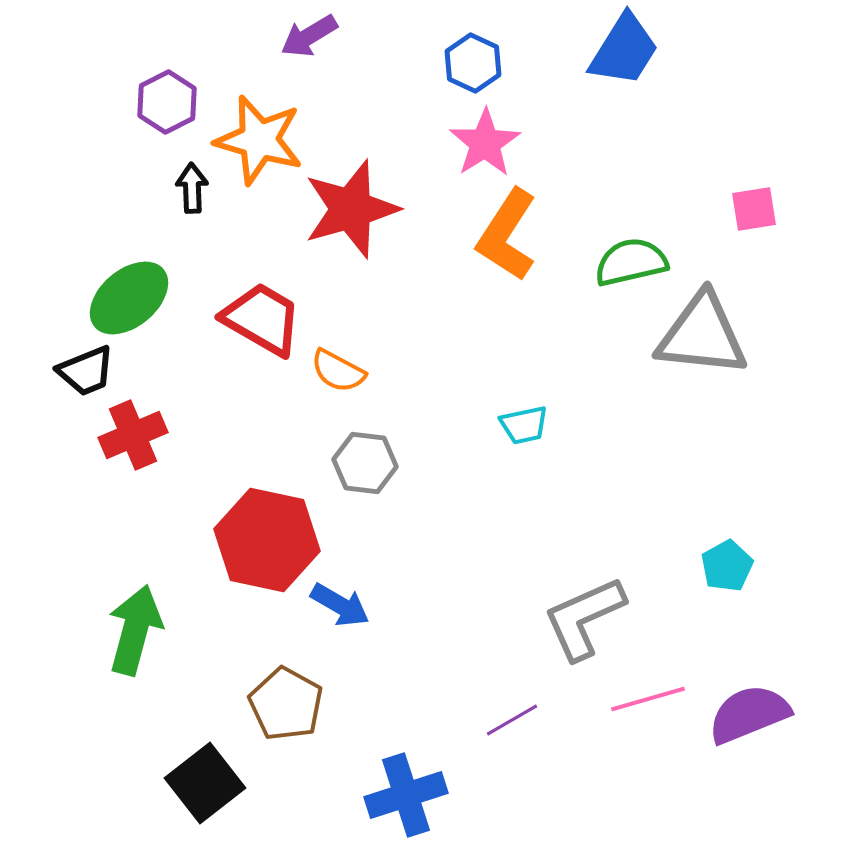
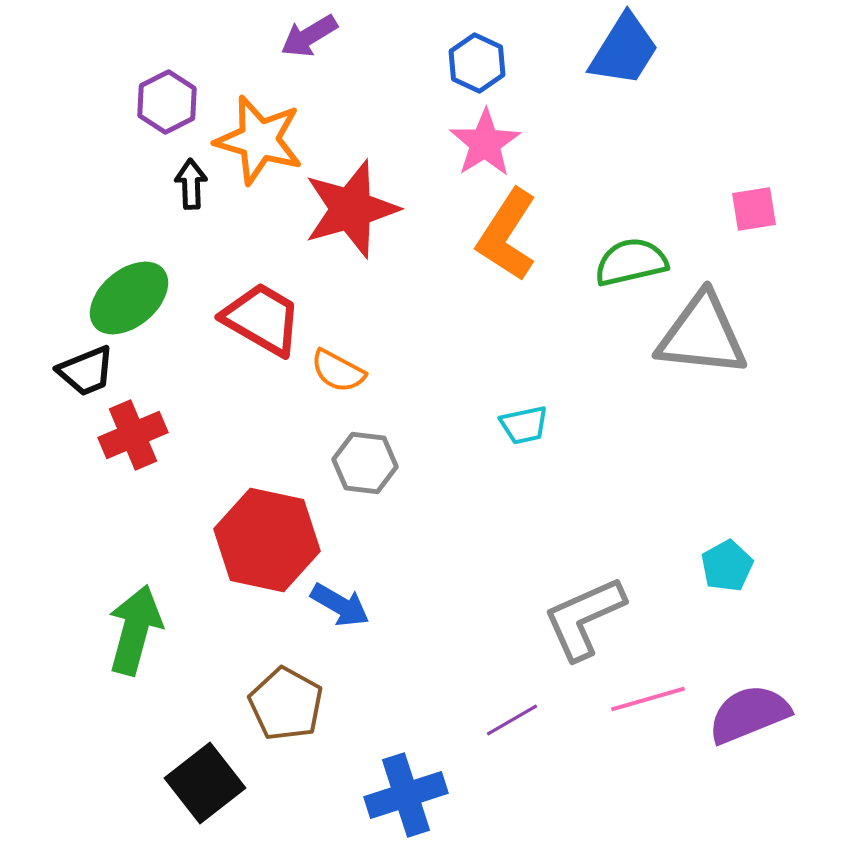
blue hexagon: moved 4 px right
black arrow: moved 1 px left, 4 px up
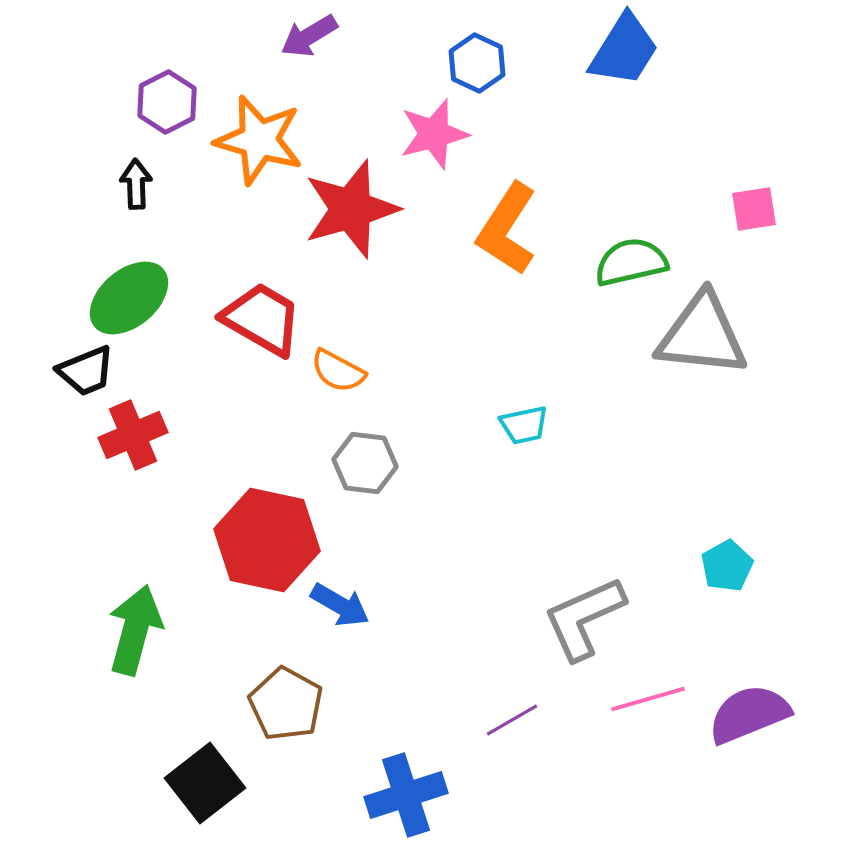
pink star: moved 51 px left, 9 px up; rotated 18 degrees clockwise
black arrow: moved 55 px left
orange L-shape: moved 6 px up
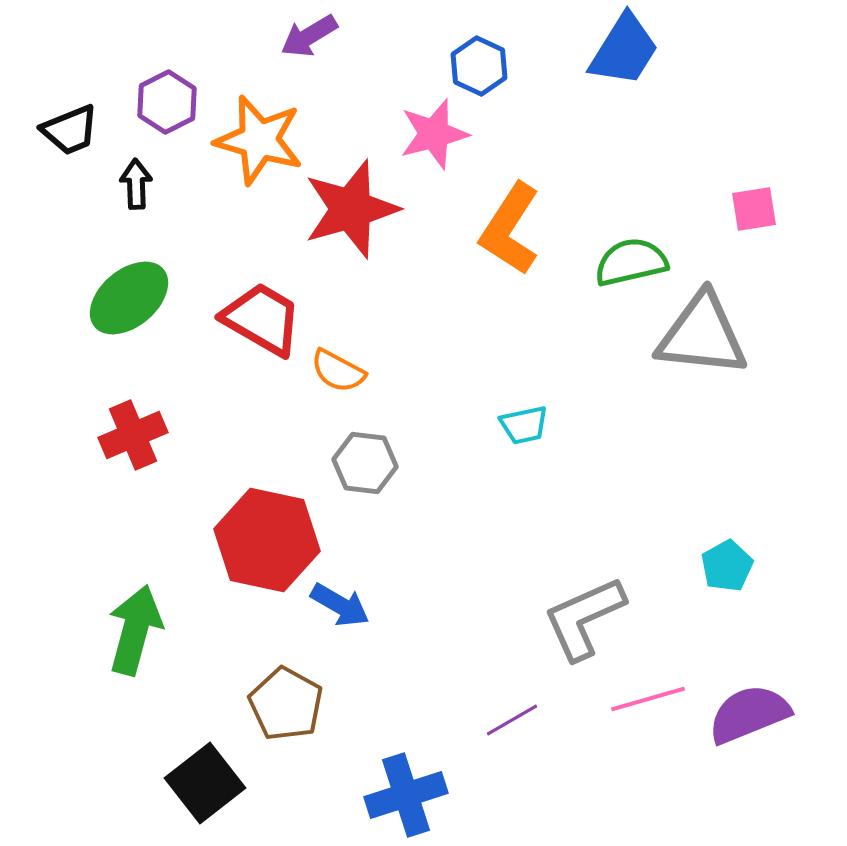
blue hexagon: moved 2 px right, 3 px down
orange L-shape: moved 3 px right
black trapezoid: moved 16 px left, 241 px up
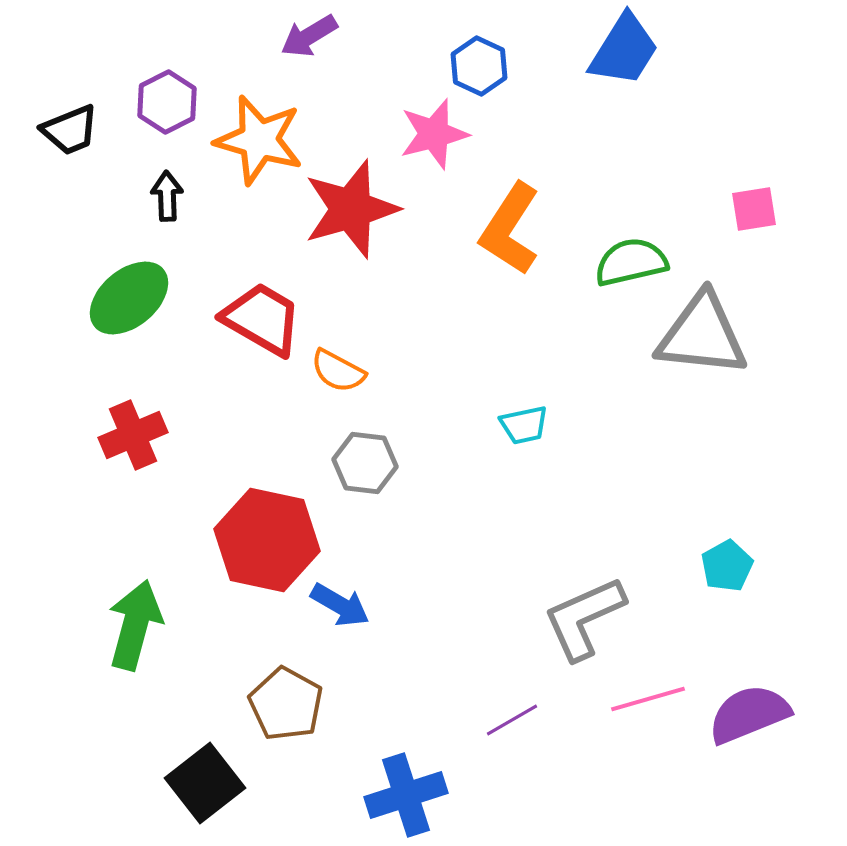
black arrow: moved 31 px right, 12 px down
green arrow: moved 5 px up
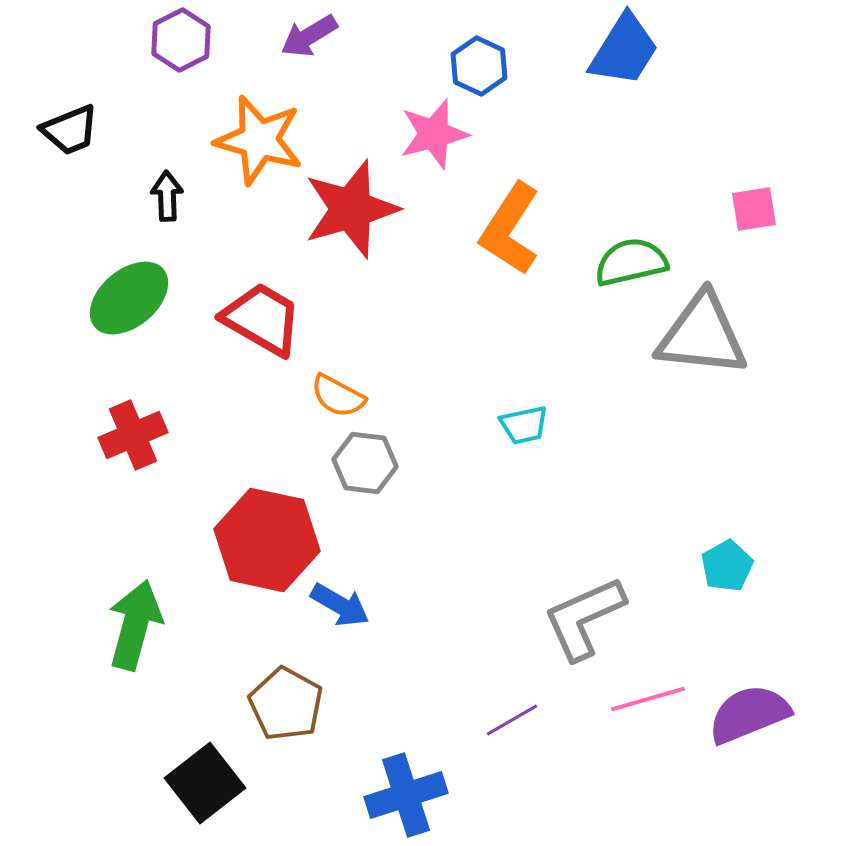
purple hexagon: moved 14 px right, 62 px up
orange semicircle: moved 25 px down
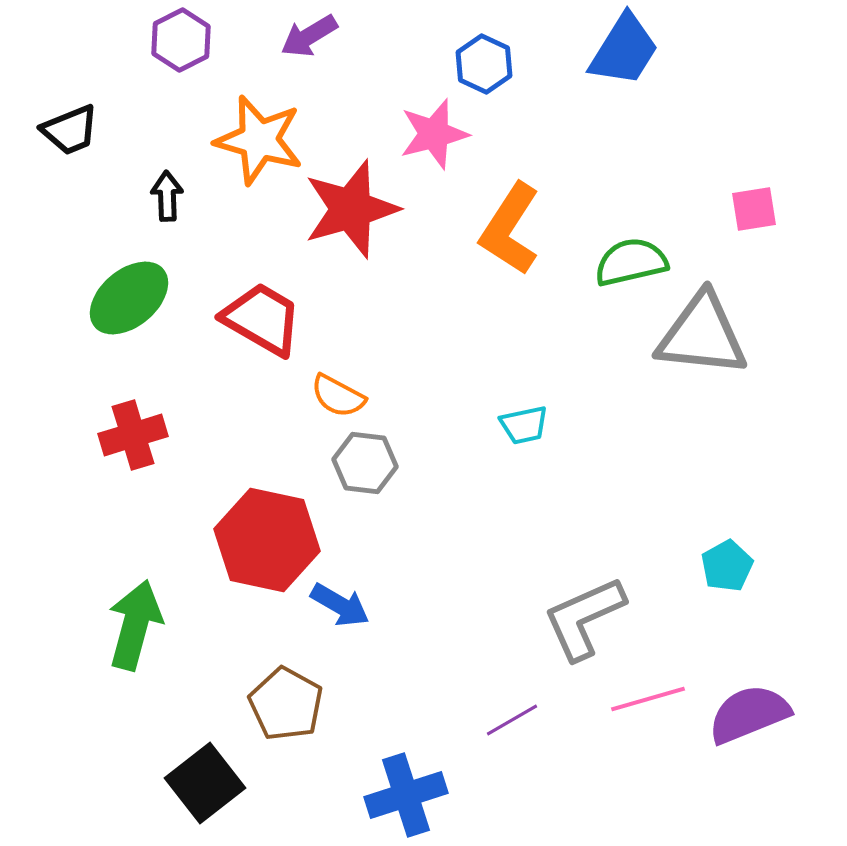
blue hexagon: moved 5 px right, 2 px up
red cross: rotated 6 degrees clockwise
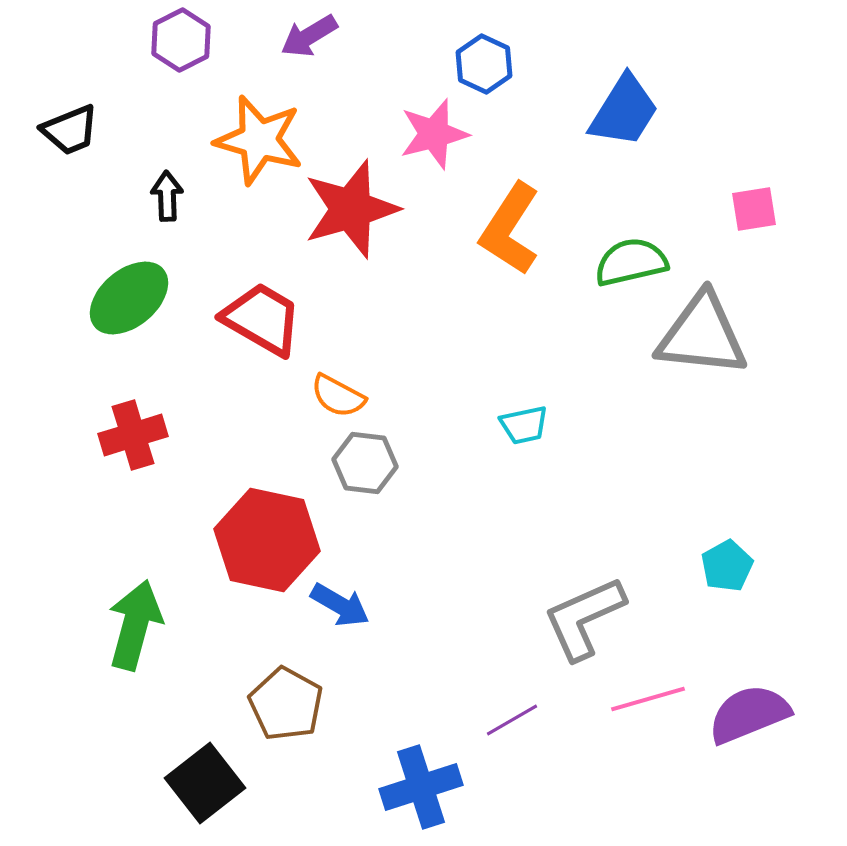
blue trapezoid: moved 61 px down
blue cross: moved 15 px right, 8 px up
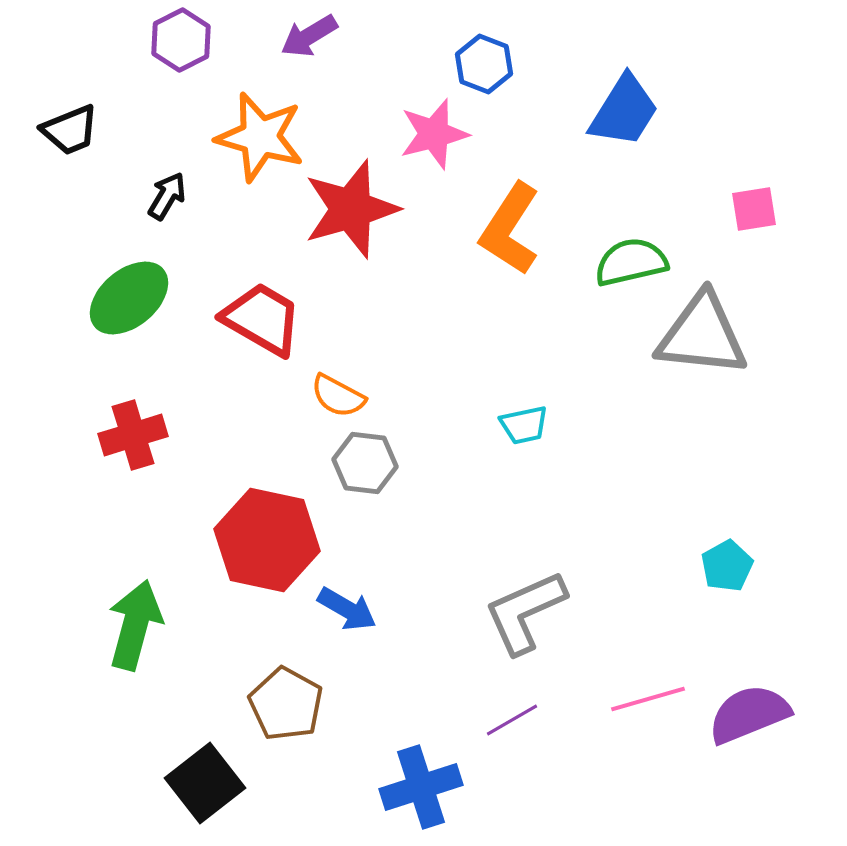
blue hexagon: rotated 4 degrees counterclockwise
orange star: moved 1 px right, 3 px up
black arrow: rotated 33 degrees clockwise
blue arrow: moved 7 px right, 4 px down
gray L-shape: moved 59 px left, 6 px up
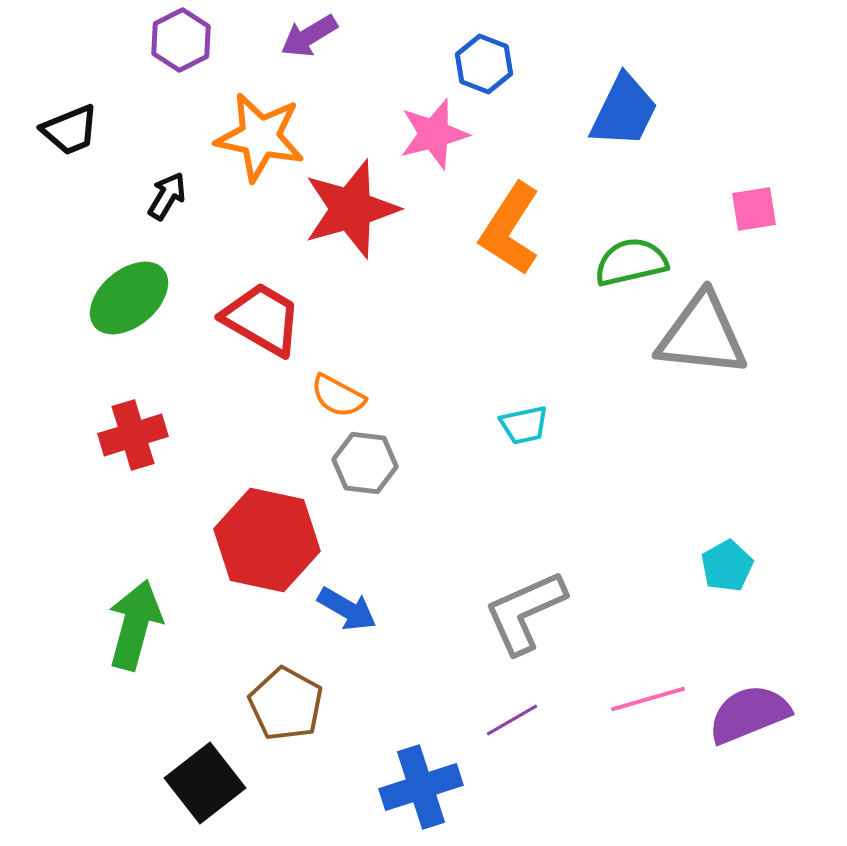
blue trapezoid: rotated 6 degrees counterclockwise
orange star: rotated 4 degrees counterclockwise
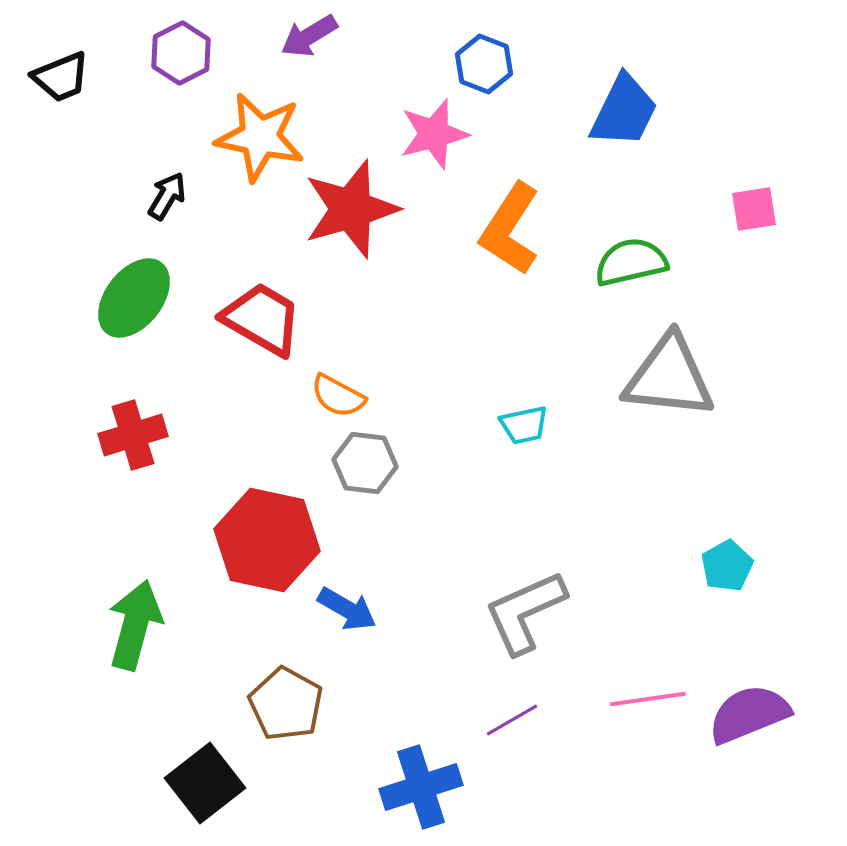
purple hexagon: moved 13 px down
black trapezoid: moved 9 px left, 53 px up
green ellipse: moved 5 px right; rotated 12 degrees counterclockwise
gray triangle: moved 33 px left, 42 px down
pink line: rotated 8 degrees clockwise
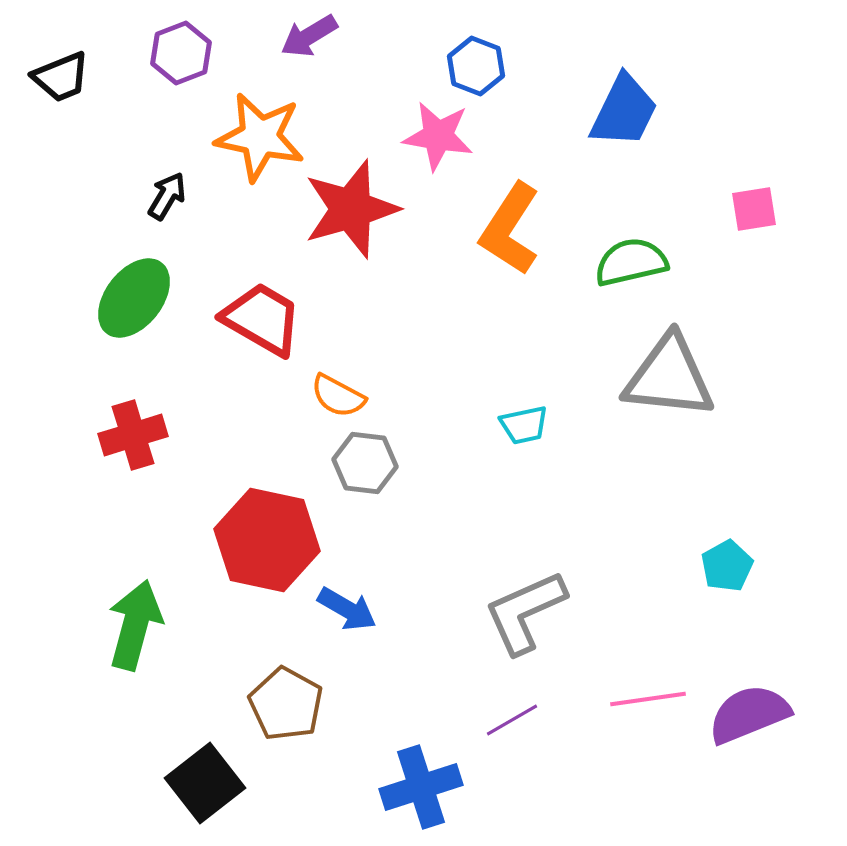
purple hexagon: rotated 6 degrees clockwise
blue hexagon: moved 8 px left, 2 px down
pink star: moved 4 px right, 2 px down; rotated 24 degrees clockwise
